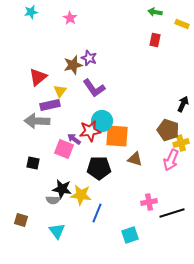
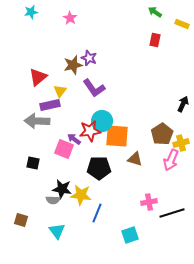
green arrow: rotated 24 degrees clockwise
brown pentagon: moved 6 px left, 4 px down; rotated 20 degrees clockwise
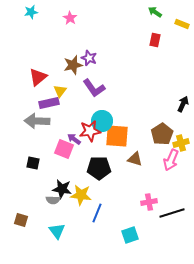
purple rectangle: moved 1 px left, 2 px up
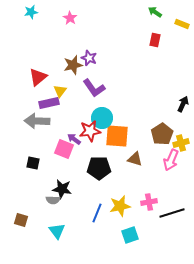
cyan circle: moved 3 px up
yellow star: moved 39 px right, 11 px down; rotated 20 degrees counterclockwise
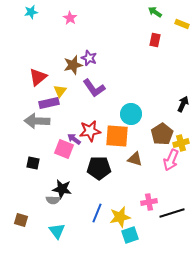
cyan circle: moved 29 px right, 4 px up
yellow star: moved 11 px down
